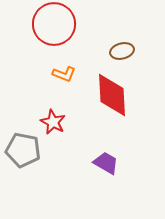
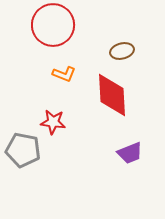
red circle: moved 1 px left, 1 px down
red star: rotated 20 degrees counterclockwise
purple trapezoid: moved 24 px right, 10 px up; rotated 128 degrees clockwise
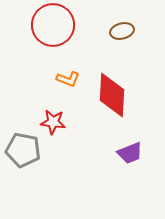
brown ellipse: moved 20 px up
orange L-shape: moved 4 px right, 5 px down
red diamond: rotated 6 degrees clockwise
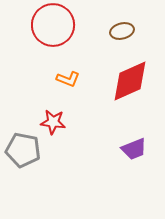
red diamond: moved 18 px right, 14 px up; rotated 63 degrees clockwise
purple trapezoid: moved 4 px right, 4 px up
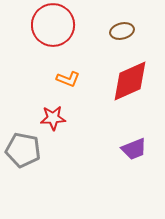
red star: moved 4 px up; rotated 10 degrees counterclockwise
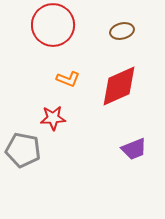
red diamond: moved 11 px left, 5 px down
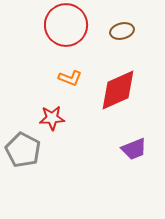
red circle: moved 13 px right
orange L-shape: moved 2 px right, 1 px up
red diamond: moved 1 px left, 4 px down
red star: moved 1 px left
gray pentagon: rotated 16 degrees clockwise
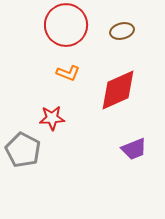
orange L-shape: moved 2 px left, 5 px up
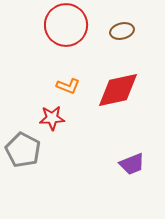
orange L-shape: moved 13 px down
red diamond: rotated 12 degrees clockwise
purple trapezoid: moved 2 px left, 15 px down
